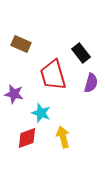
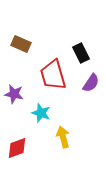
black rectangle: rotated 12 degrees clockwise
purple semicircle: rotated 18 degrees clockwise
red diamond: moved 10 px left, 10 px down
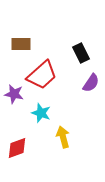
brown rectangle: rotated 24 degrees counterclockwise
red trapezoid: moved 11 px left; rotated 116 degrees counterclockwise
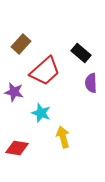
brown rectangle: rotated 48 degrees counterclockwise
black rectangle: rotated 24 degrees counterclockwise
red trapezoid: moved 3 px right, 4 px up
purple semicircle: rotated 144 degrees clockwise
purple star: moved 2 px up
red diamond: rotated 30 degrees clockwise
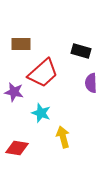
brown rectangle: rotated 48 degrees clockwise
black rectangle: moved 2 px up; rotated 24 degrees counterclockwise
red trapezoid: moved 2 px left, 2 px down
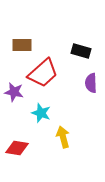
brown rectangle: moved 1 px right, 1 px down
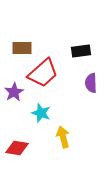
brown rectangle: moved 3 px down
black rectangle: rotated 24 degrees counterclockwise
purple star: rotated 30 degrees clockwise
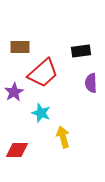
brown rectangle: moved 2 px left, 1 px up
red diamond: moved 2 px down; rotated 10 degrees counterclockwise
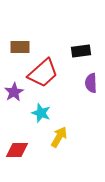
yellow arrow: moved 4 px left; rotated 45 degrees clockwise
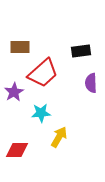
cyan star: rotated 24 degrees counterclockwise
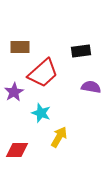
purple semicircle: moved 4 px down; rotated 102 degrees clockwise
cyan star: rotated 24 degrees clockwise
